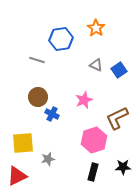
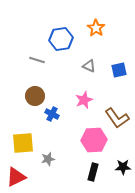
gray triangle: moved 7 px left, 1 px down
blue square: rotated 21 degrees clockwise
brown circle: moved 3 px left, 1 px up
brown L-shape: rotated 100 degrees counterclockwise
pink hexagon: rotated 15 degrees clockwise
red triangle: moved 1 px left, 1 px down
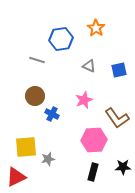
yellow square: moved 3 px right, 4 px down
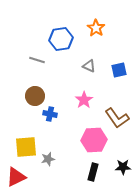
pink star: rotated 12 degrees counterclockwise
blue cross: moved 2 px left; rotated 16 degrees counterclockwise
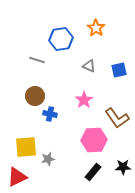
black rectangle: rotated 24 degrees clockwise
red triangle: moved 1 px right
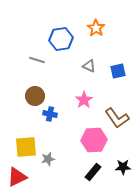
blue square: moved 1 px left, 1 px down
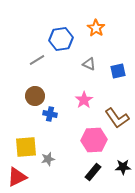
gray line: rotated 49 degrees counterclockwise
gray triangle: moved 2 px up
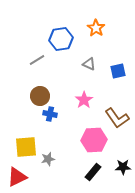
brown circle: moved 5 px right
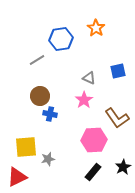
gray triangle: moved 14 px down
black star: rotated 28 degrees counterclockwise
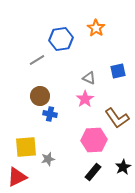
pink star: moved 1 px right, 1 px up
